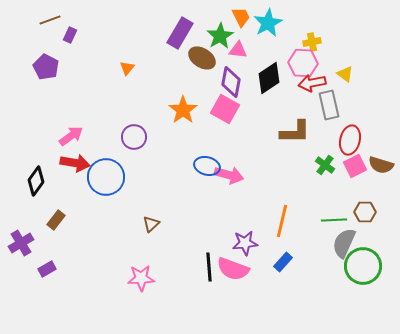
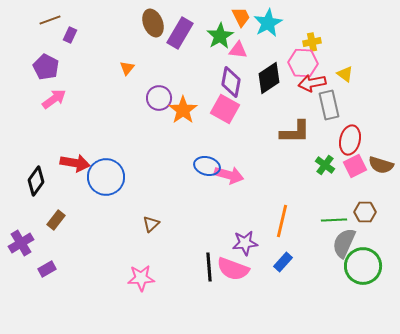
brown ellipse at (202, 58): moved 49 px left, 35 px up; rotated 36 degrees clockwise
pink arrow at (71, 136): moved 17 px left, 37 px up
purple circle at (134, 137): moved 25 px right, 39 px up
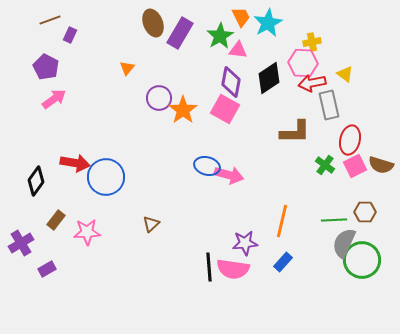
green circle at (363, 266): moved 1 px left, 6 px up
pink semicircle at (233, 269): rotated 12 degrees counterclockwise
pink star at (141, 278): moved 54 px left, 46 px up
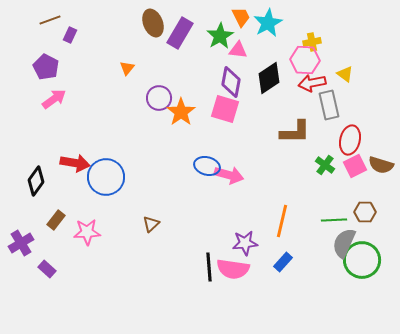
pink hexagon at (303, 63): moved 2 px right, 3 px up
pink square at (225, 109): rotated 12 degrees counterclockwise
orange star at (183, 110): moved 2 px left, 2 px down
purple rectangle at (47, 269): rotated 72 degrees clockwise
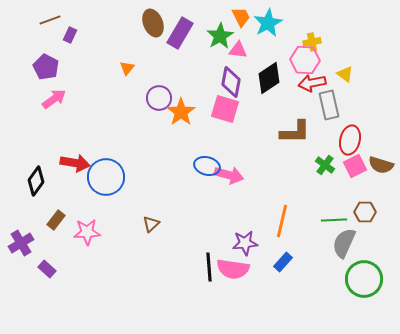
green circle at (362, 260): moved 2 px right, 19 px down
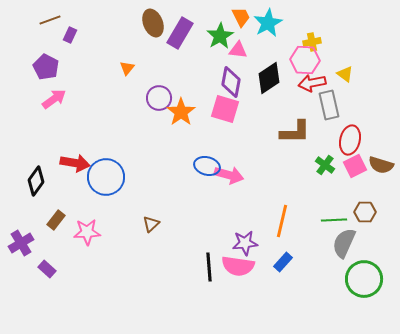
pink semicircle at (233, 269): moved 5 px right, 3 px up
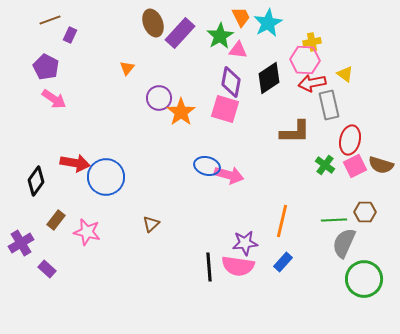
purple rectangle at (180, 33): rotated 12 degrees clockwise
pink arrow at (54, 99): rotated 70 degrees clockwise
pink star at (87, 232): rotated 16 degrees clockwise
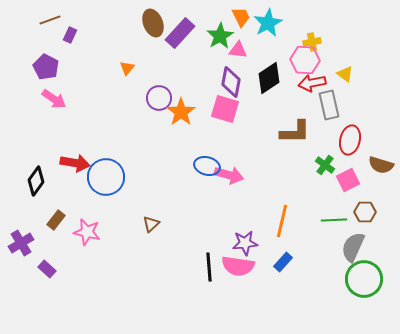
pink square at (355, 166): moved 7 px left, 14 px down
gray semicircle at (344, 243): moved 9 px right, 4 px down
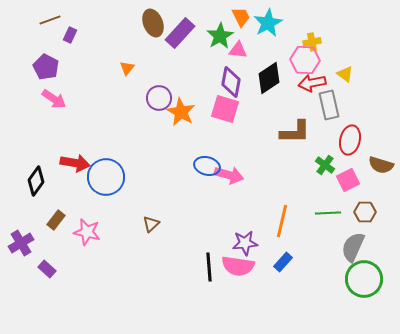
orange star at (181, 112): rotated 8 degrees counterclockwise
green line at (334, 220): moved 6 px left, 7 px up
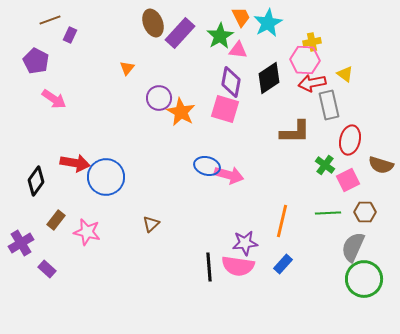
purple pentagon at (46, 67): moved 10 px left, 6 px up
blue rectangle at (283, 262): moved 2 px down
